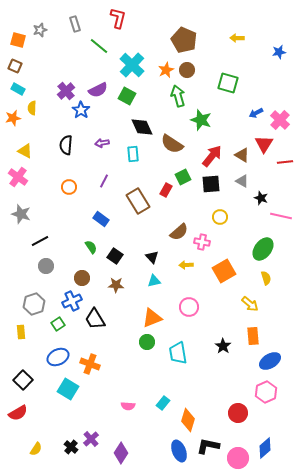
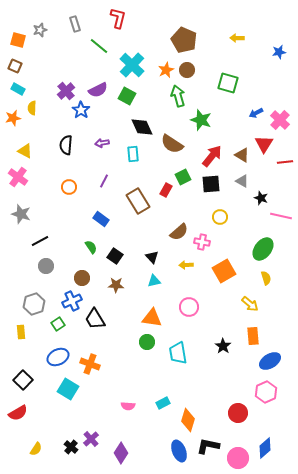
orange triangle at (152, 318): rotated 30 degrees clockwise
cyan rectangle at (163, 403): rotated 24 degrees clockwise
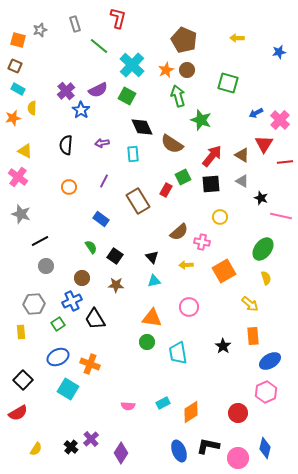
gray hexagon at (34, 304): rotated 15 degrees clockwise
orange diamond at (188, 420): moved 3 px right, 8 px up; rotated 40 degrees clockwise
blue diamond at (265, 448): rotated 35 degrees counterclockwise
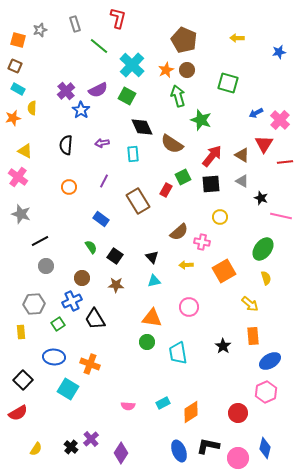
blue ellipse at (58, 357): moved 4 px left; rotated 30 degrees clockwise
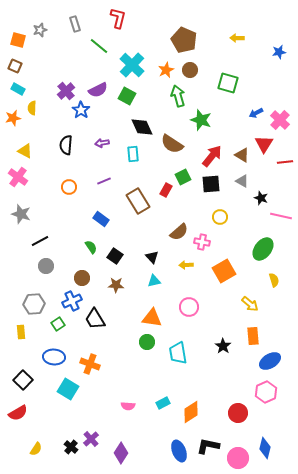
brown circle at (187, 70): moved 3 px right
purple line at (104, 181): rotated 40 degrees clockwise
yellow semicircle at (266, 278): moved 8 px right, 2 px down
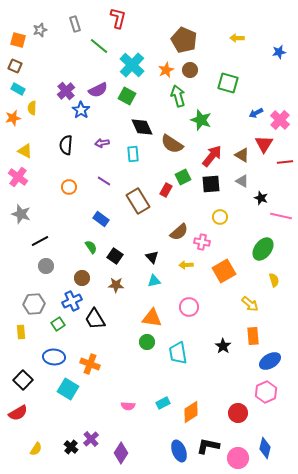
purple line at (104, 181): rotated 56 degrees clockwise
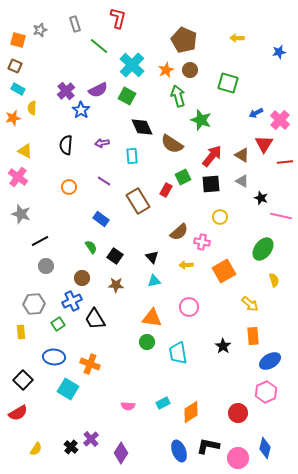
cyan rectangle at (133, 154): moved 1 px left, 2 px down
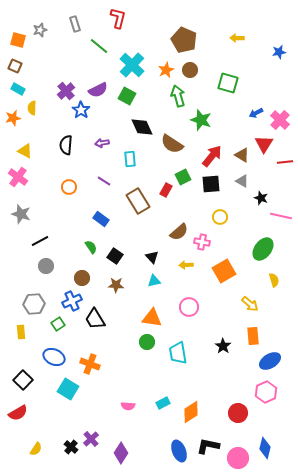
cyan rectangle at (132, 156): moved 2 px left, 3 px down
blue ellipse at (54, 357): rotated 20 degrees clockwise
